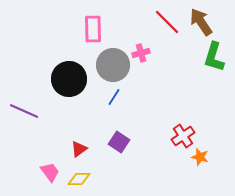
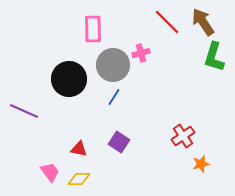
brown arrow: moved 2 px right
red triangle: rotated 48 degrees clockwise
orange star: moved 1 px right, 7 px down; rotated 30 degrees counterclockwise
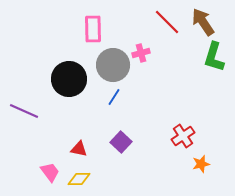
purple square: moved 2 px right; rotated 10 degrees clockwise
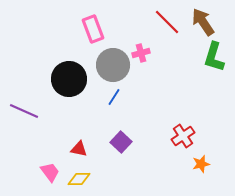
pink rectangle: rotated 20 degrees counterclockwise
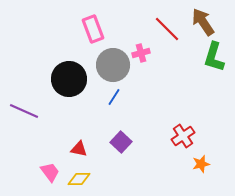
red line: moved 7 px down
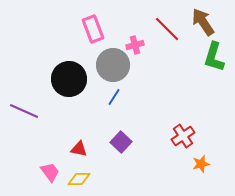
pink cross: moved 6 px left, 8 px up
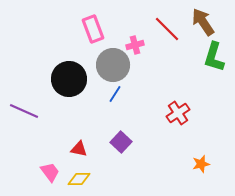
blue line: moved 1 px right, 3 px up
red cross: moved 5 px left, 23 px up
